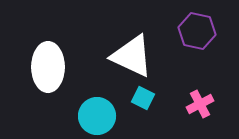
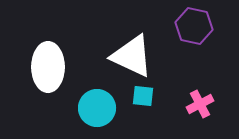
purple hexagon: moved 3 px left, 5 px up
cyan square: moved 2 px up; rotated 20 degrees counterclockwise
cyan circle: moved 8 px up
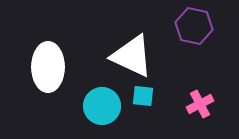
cyan circle: moved 5 px right, 2 px up
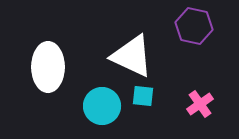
pink cross: rotated 8 degrees counterclockwise
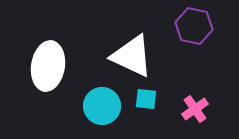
white ellipse: moved 1 px up; rotated 9 degrees clockwise
cyan square: moved 3 px right, 3 px down
pink cross: moved 5 px left, 5 px down
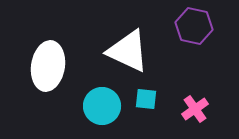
white triangle: moved 4 px left, 5 px up
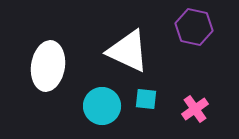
purple hexagon: moved 1 px down
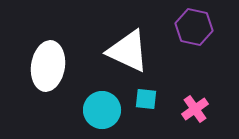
cyan circle: moved 4 px down
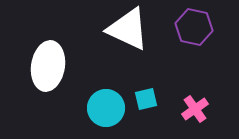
white triangle: moved 22 px up
cyan square: rotated 20 degrees counterclockwise
cyan circle: moved 4 px right, 2 px up
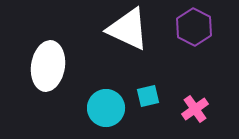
purple hexagon: rotated 15 degrees clockwise
cyan square: moved 2 px right, 3 px up
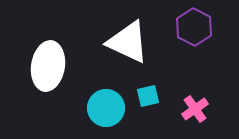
white triangle: moved 13 px down
